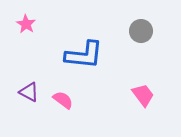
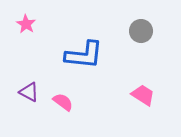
pink trapezoid: rotated 20 degrees counterclockwise
pink semicircle: moved 2 px down
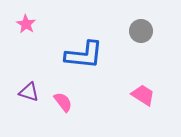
purple triangle: rotated 10 degrees counterclockwise
pink semicircle: rotated 15 degrees clockwise
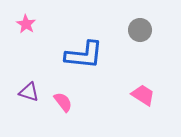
gray circle: moved 1 px left, 1 px up
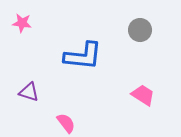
pink star: moved 4 px left, 1 px up; rotated 24 degrees counterclockwise
blue L-shape: moved 1 px left, 1 px down
pink semicircle: moved 3 px right, 21 px down
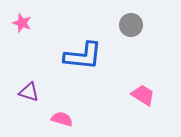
pink star: rotated 12 degrees clockwise
gray circle: moved 9 px left, 5 px up
pink semicircle: moved 4 px left, 4 px up; rotated 35 degrees counterclockwise
